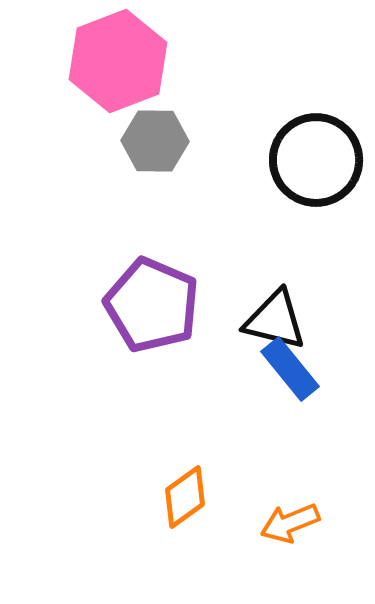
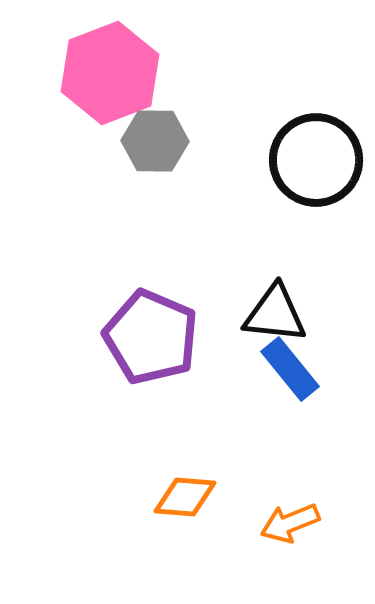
pink hexagon: moved 8 px left, 12 px down
purple pentagon: moved 1 px left, 32 px down
black triangle: moved 6 px up; rotated 8 degrees counterclockwise
orange diamond: rotated 40 degrees clockwise
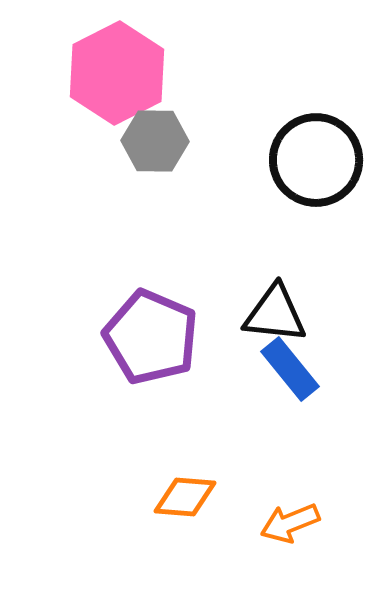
pink hexagon: moved 7 px right; rotated 6 degrees counterclockwise
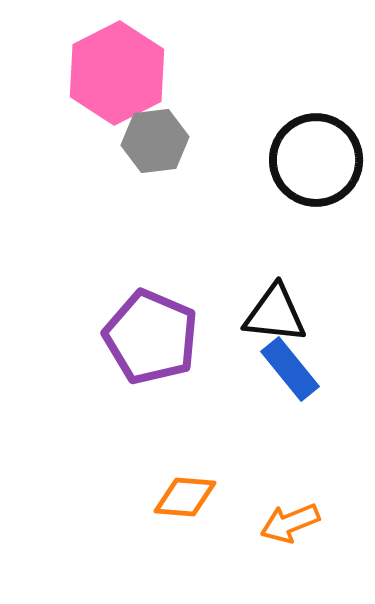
gray hexagon: rotated 8 degrees counterclockwise
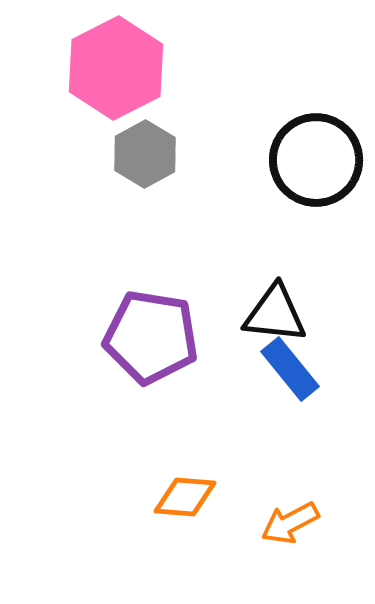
pink hexagon: moved 1 px left, 5 px up
gray hexagon: moved 10 px left, 13 px down; rotated 22 degrees counterclockwise
purple pentagon: rotated 14 degrees counterclockwise
orange arrow: rotated 6 degrees counterclockwise
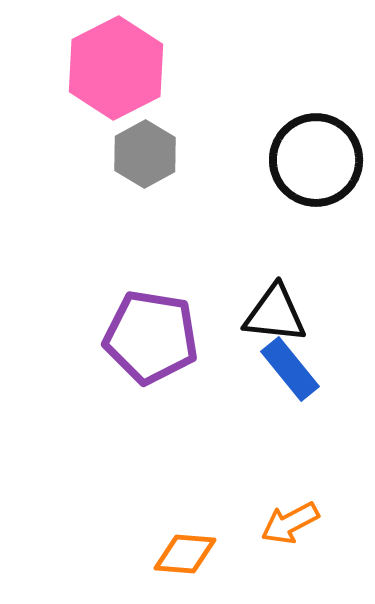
orange diamond: moved 57 px down
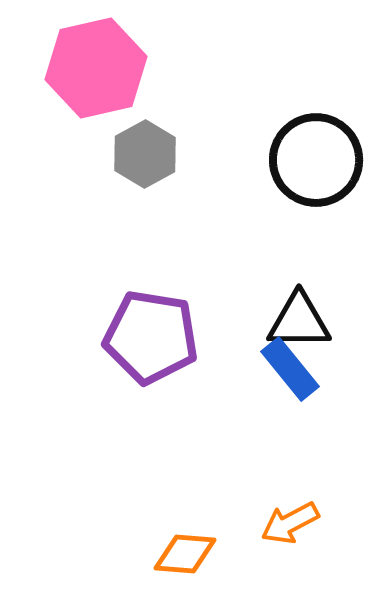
pink hexagon: moved 20 px left; rotated 14 degrees clockwise
black triangle: moved 24 px right, 7 px down; rotated 6 degrees counterclockwise
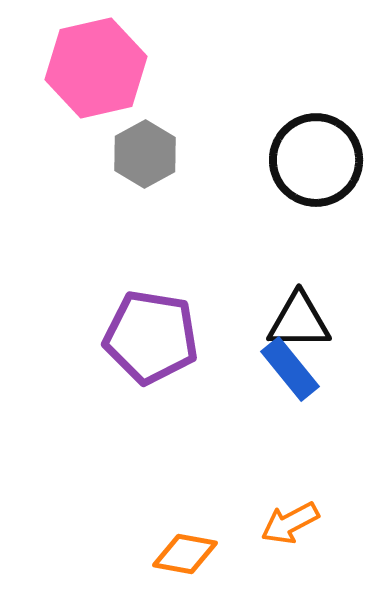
orange diamond: rotated 6 degrees clockwise
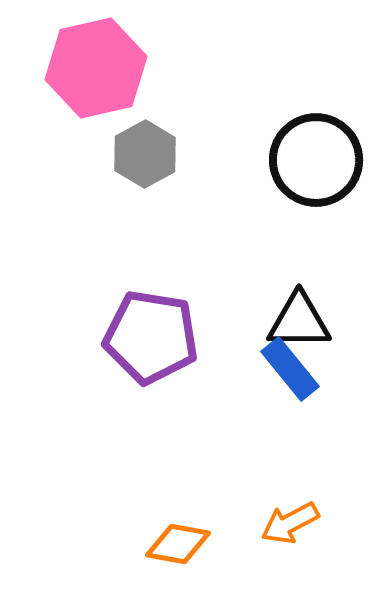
orange diamond: moved 7 px left, 10 px up
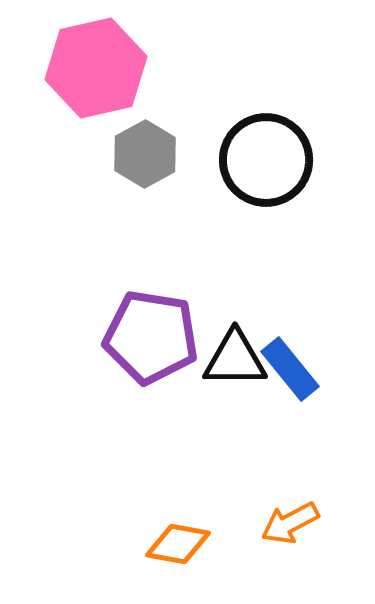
black circle: moved 50 px left
black triangle: moved 64 px left, 38 px down
